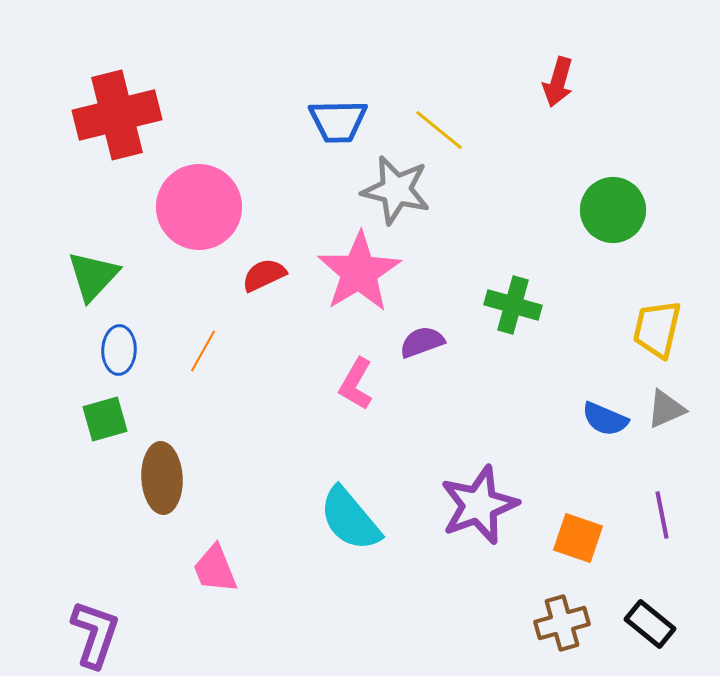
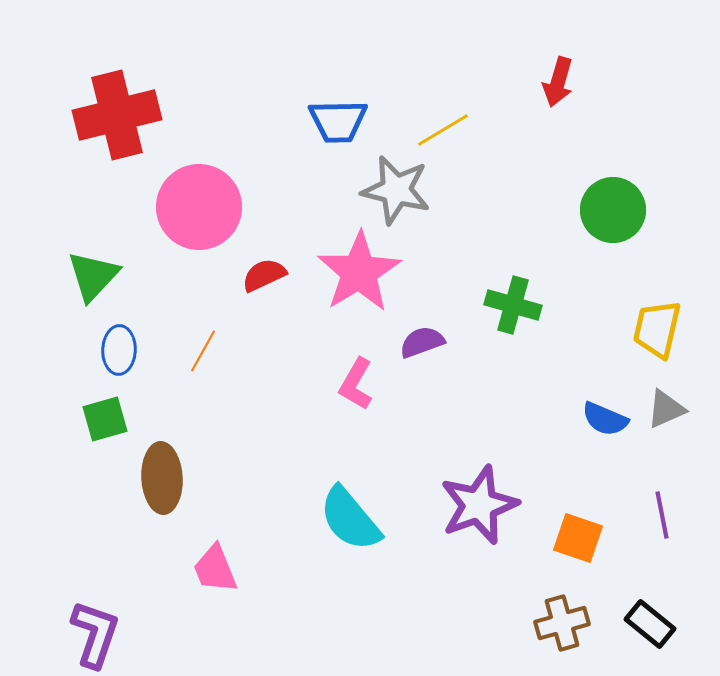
yellow line: moved 4 px right; rotated 70 degrees counterclockwise
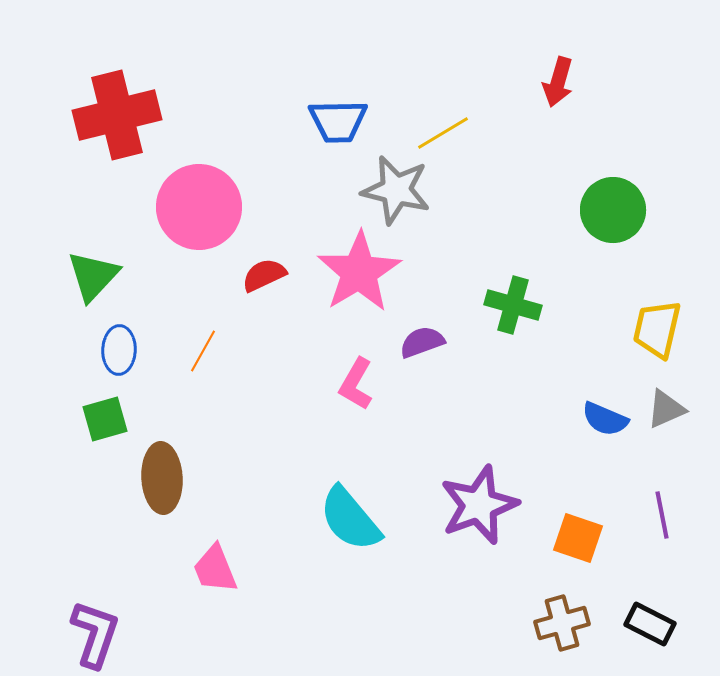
yellow line: moved 3 px down
black rectangle: rotated 12 degrees counterclockwise
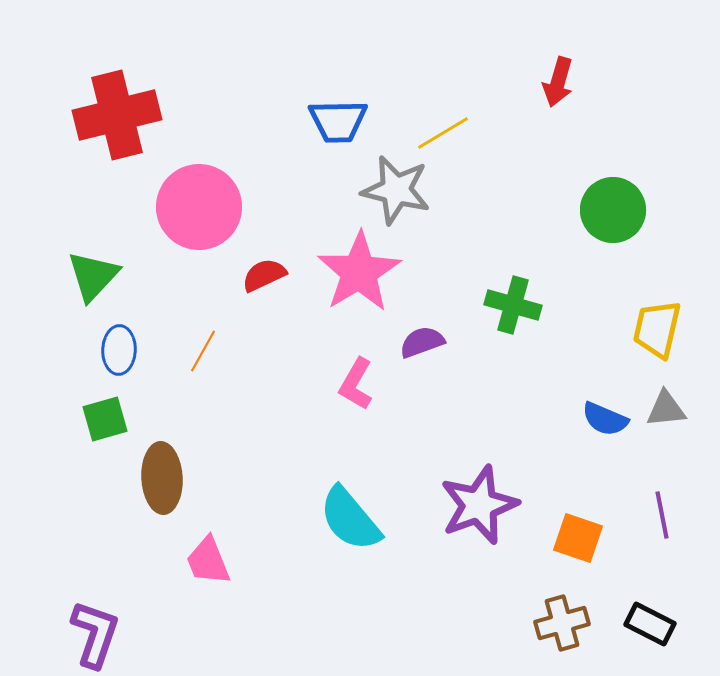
gray triangle: rotated 18 degrees clockwise
pink trapezoid: moved 7 px left, 8 px up
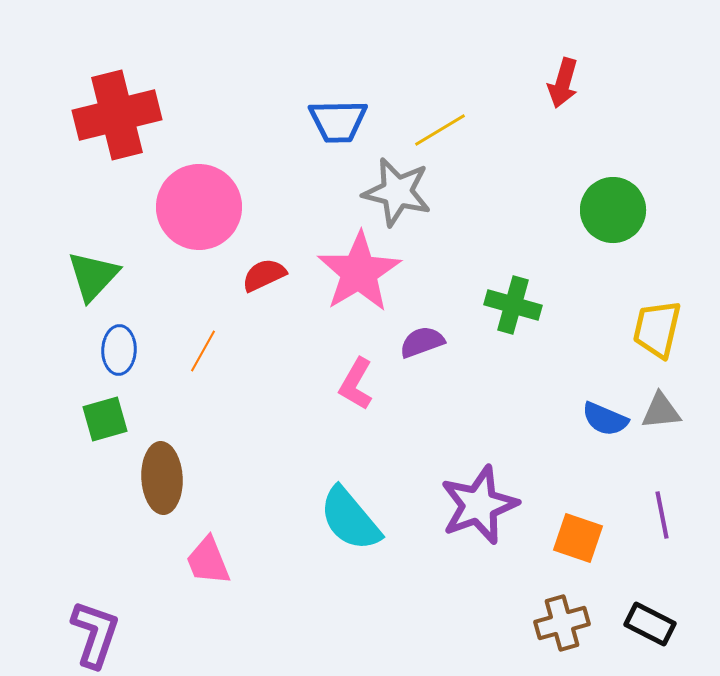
red arrow: moved 5 px right, 1 px down
yellow line: moved 3 px left, 3 px up
gray star: moved 1 px right, 2 px down
gray triangle: moved 5 px left, 2 px down
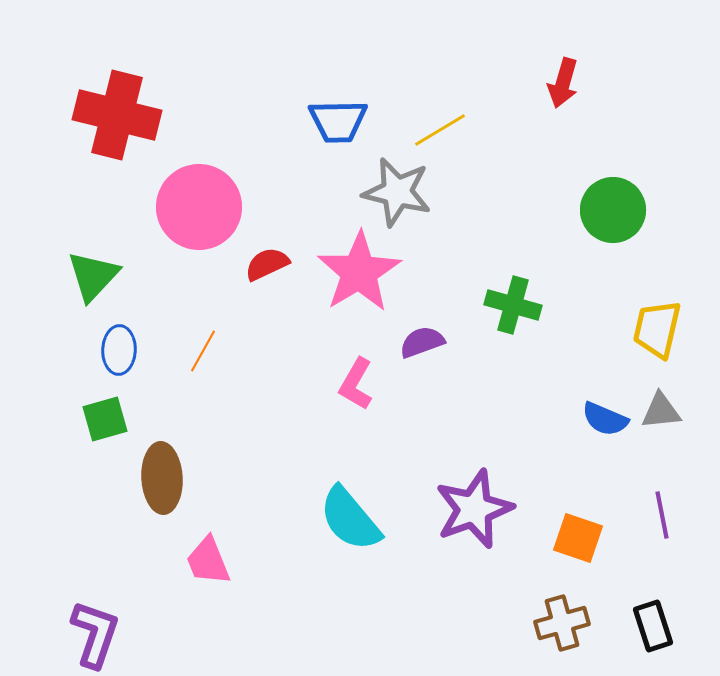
red cross: rotated 28 degrees clockwise
red semicircle: moved 3 px right, 11 px up
purple star: moved 5 px left, 4 px down
black rectangle: moved 3 px right, 2 px down; rotated 45 degrees clockwise
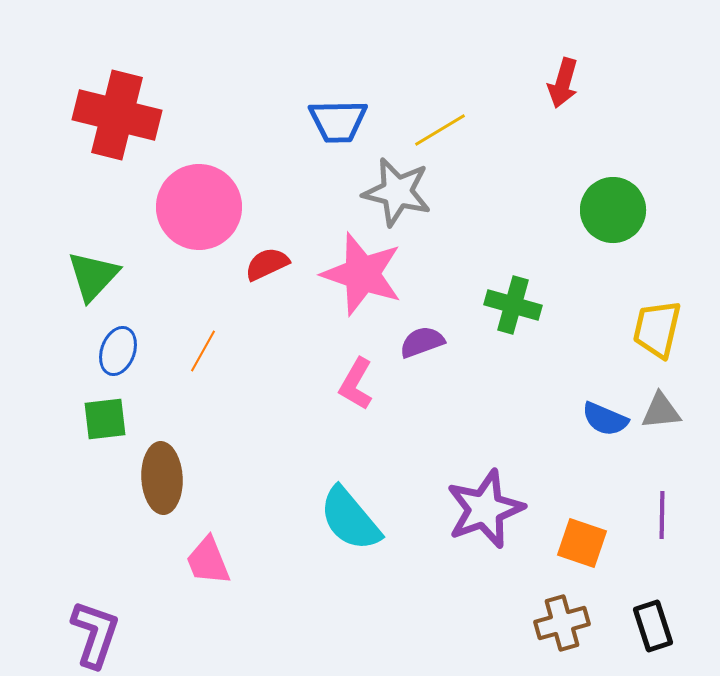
pink star: moved 3 px right, 2 px down; rotated 22 degrees counterclockwise
blue ellipse: moved 1 px left, 1 px down; rotated 18 degrees clockwise
green square: rotated 9 degrees clockwise
purple star: moved 11 px right
purple line: rotated 12 degrees clockwise
orange square: moved 4 px right, 5 px down
